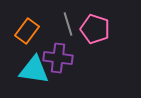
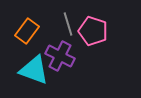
pink pentagon: moved 2 px left, 2 px down
purple cross: moved 2 px right, 2 px up; rotated 20 degrees clockwise
cyan triangle: rotated 12 degrees clockwise
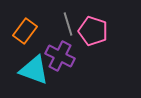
orange rectangle: moved 2 px left
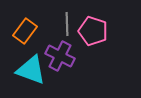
gray line: moved 1 px left; rotated 15 degrees clockwise
cyan triangle: moved 3 px left
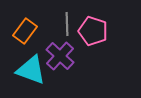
purple cross: rotated 16 degrees clockwise
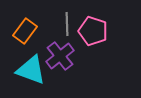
purple cross: rotated 8 degrees clockwise
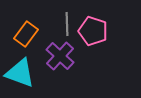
orange rectangle: moved 1 px right, 3 px down
purple cross: rotated 8 degrees counterclockwise
cyan triangle: moved 11 px left, 3 px down
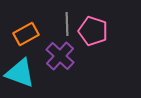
orange rectangle: rotated 25 degrees clockwise
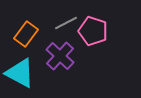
gray line: moved 1 px left, 1 px up; rotated 65 degrees clockwise
orange rectangle: rotated 25 degrees counterclockwise
cyan triangle: rotated 8 degrees clockwise
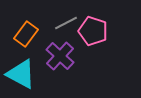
cyan triangle: moved 1 px right, 1 px down
